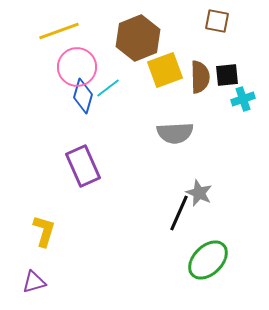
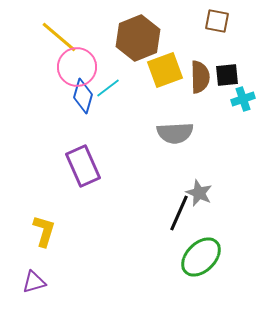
yellow line: moved 6 px down; rotated 60 degrees clockwise
green ellipse: moved 7 px left, 3 px up
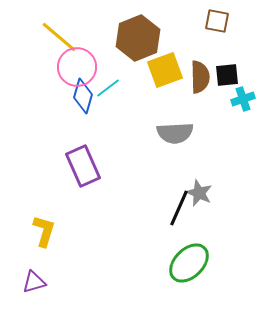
black line: moved 5 px up
green ellipse: moved 12 px left, 6 px down
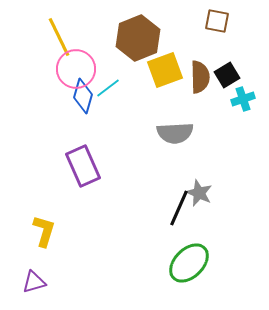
yellow line: rotated 24 degrees clockwise
pink circle: moved 1 px left, 2 px down
black square: rotated 25 degrees counterclockwise
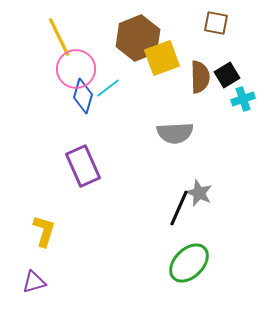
brown square: moved 1 px left, 2 px down
yellow square: moved 3 px left, 12 px up
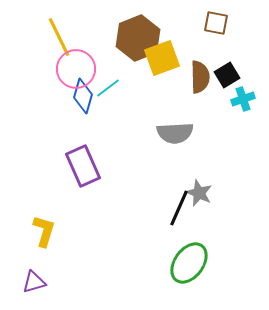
green ellipse: rotated 9 degrees counterclockwise
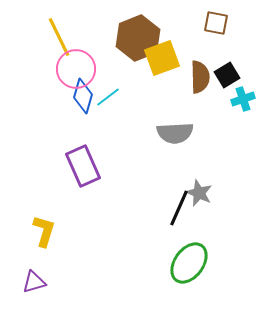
cyan line: moved 9 px down
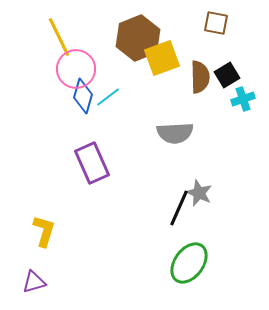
purple rectangle: moved 9 px right, 3 px up
